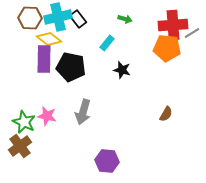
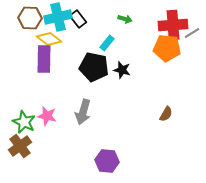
black pentagon: moved 23 px right
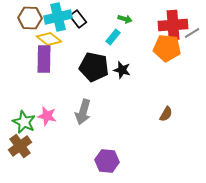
cyan rectangle: moved 6 px right, 6 px up
